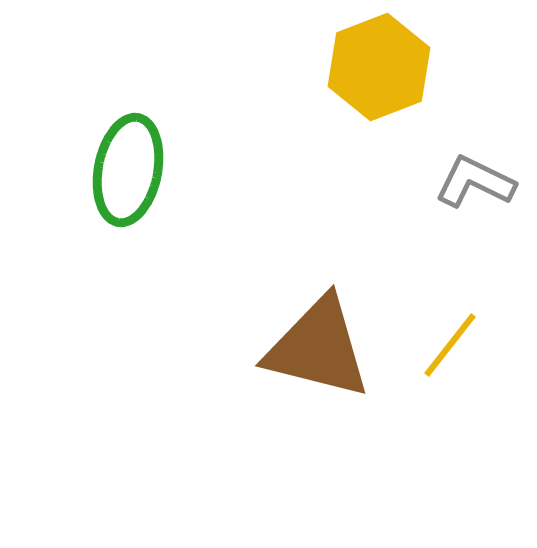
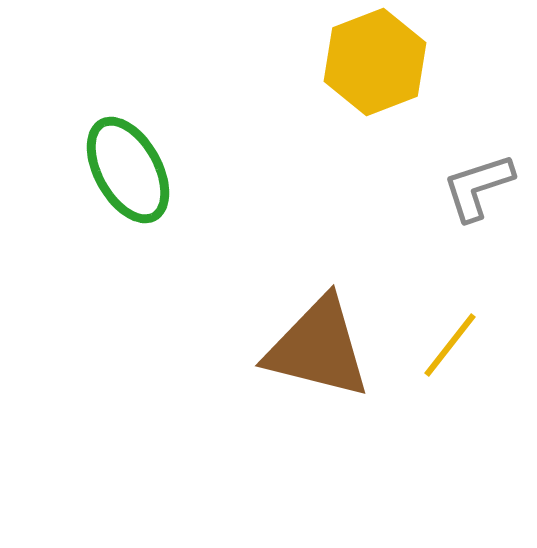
yellow hexagon: moved 4 px left, 5 px up
green ellipse: rotated 40 degrees counterclockwise
gray L-shape: moved 3 px right, 5 px down; rotated 44 degrees counterclockwise
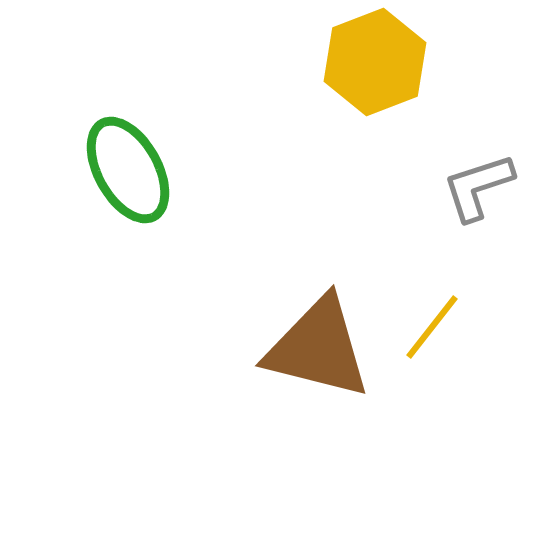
yellow line: moved 18 px left, 18 px up
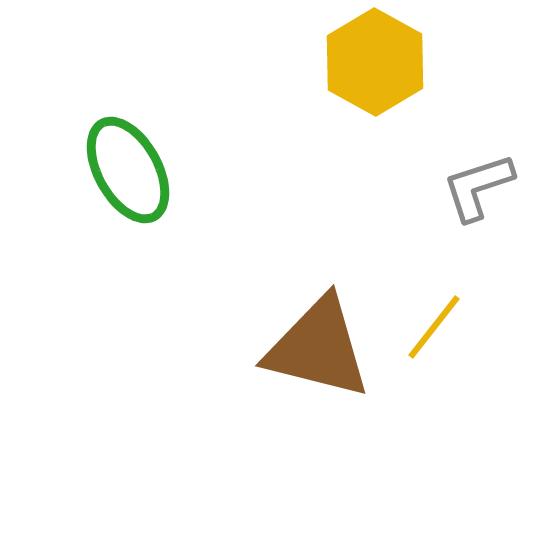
yellow hexagon: rotated 10 degrees counterclockwise
yellow line: moved 2 px right
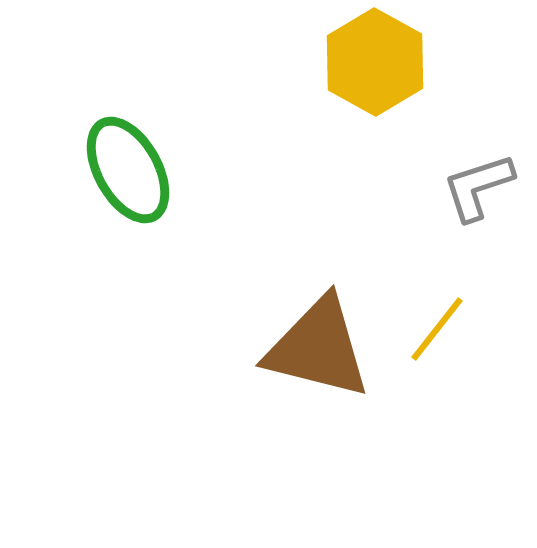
yellow line: moved 3 px right, 2 px down
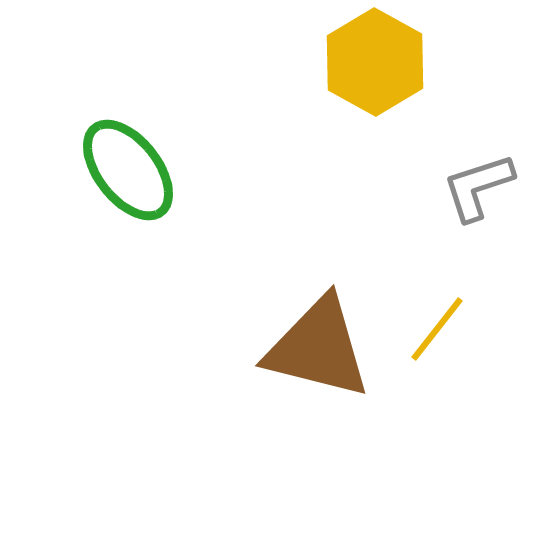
green ellipse: rotated 9 degrees counterclockwise
